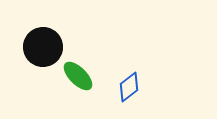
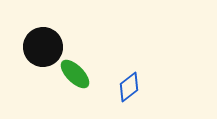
green ellipse: moved 3 px left, 2 px up
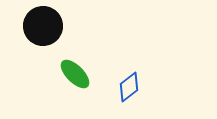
black circle: moved 21 px up
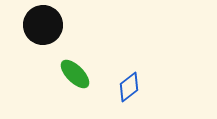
black circle: moved 1 px up
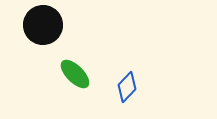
blue diamond: moved 2 px left; rotated 8 degrees counterclockwise
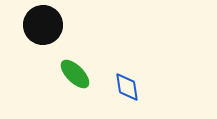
blue diamond: rotated 52 degrees counterclockwise
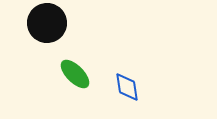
black circle: moved 4 px right, 2 px up
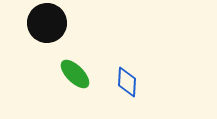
blue diamond: moved 5 px up; rotated 12 degrees clockwise
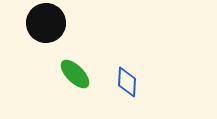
black circle: moved 1 px left
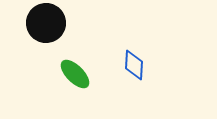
blue diamond: moved 7 px right, 17 px up
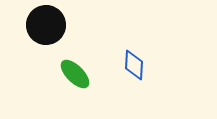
black circle: moved 2 px down
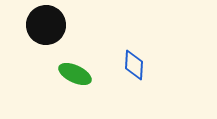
green ellipse: rotated 20 degrees counterclockwise
